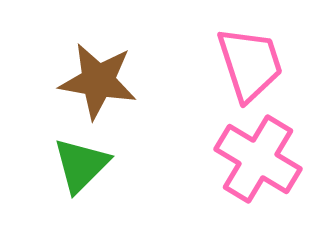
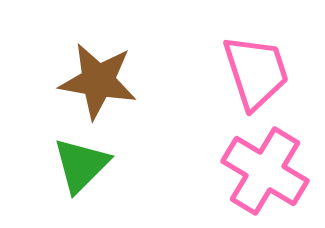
pink trapezoid: moved 6 px right, 8 px down
pink cross: moved 7 px right, 12 px down
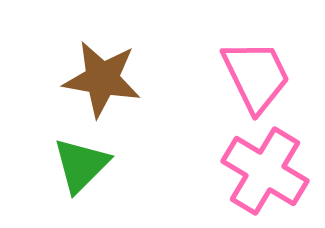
pink trapezoid: moved 4 px down; rotated 8 degrees counterclockwise
brown star: moved 4 px right, 2 px up
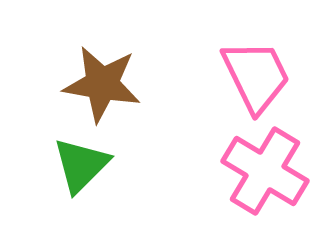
brown star: moved 5 px down
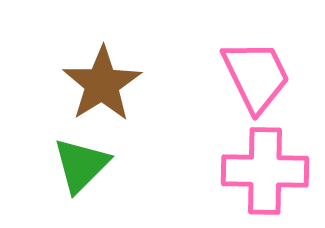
brown star: rotated 30 degrees clockwise
pink cross: rotated 30 degrees counterclockwise
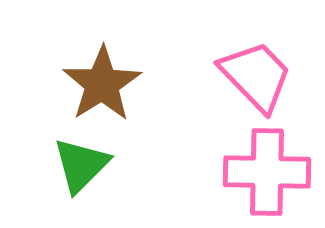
pink trapezoid: rotated 18 degrees counterclockwise
pink cross: moved 2 px right, 1 px down
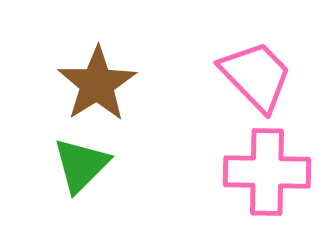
brown star: moved 5 px left
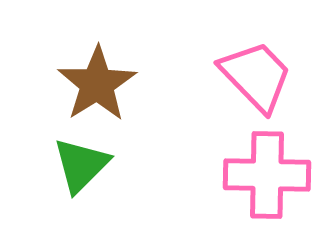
pink cross: moved 3 px down
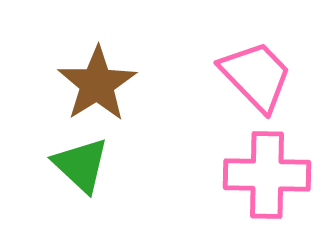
green triangle: rotated 32 degrees counterclockwise
